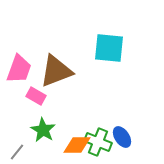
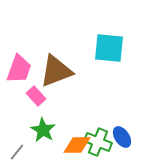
pink rectangle: rotated 18 degrees clockwise
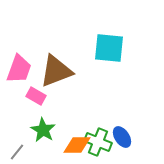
pink rectangle: rotated 18 degrees counterclockwise
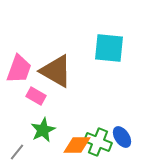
brown triangle: rotated 51 degrees clockwise
green star: rotated 15 degrees clockwise
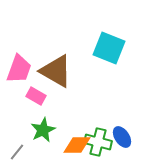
cyan square: rotated 16 degrees clockwise
green cross: rotated 8 degrees counterclockwise
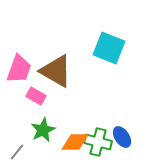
orange diamond: moved 2 px left, 3 px up
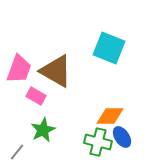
orange diamond: moved 35 px right, 26 px up
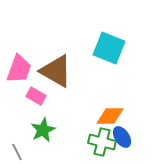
green cross: moved 4 px right
gray line: rotated 66 degrees counterclockwise
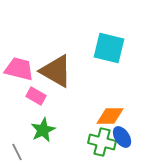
cyan square: rotated 8 degrees counterclockwise
pink trapezoid: rotated 96 degrees counterclockwise
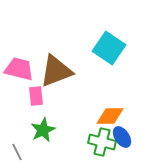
cyan square: rotated 20 degrees clockwise
brown triangle: rotated 51 degrees counterclockwise
pink rectangle: rotated 54 degrees clockwise
